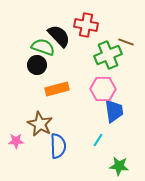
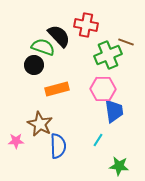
black circle: moved 3 px left
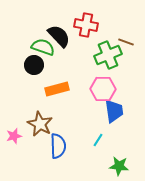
pink star: moved 2 px left, 5 px up; rotated 14 degrees counterclockwise
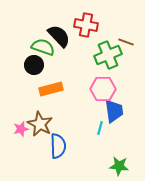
orange rectangle: moved 6 px left
pink star: moved 7 px right, 7 px up
cyan line: moved 2 px right, 12 px up; rotated 16 degrees counterclockwise
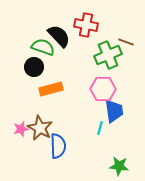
black circle: moved 2 px down
brown star: moved 4 px down
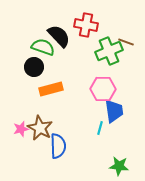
green cross: moved 1 px right, 4 px up
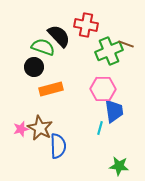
brown line: moved 2 px down
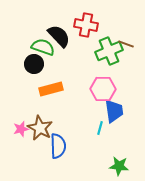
black circle: moved 3 px up
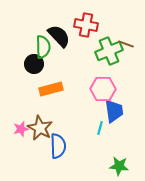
green semicircle: rotated 70 degrees clockwise
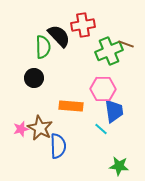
red cross: moved 3 px left; rotated 20 degrees counterclockwise
black circle: moved 14 px down
orange rectangle: moved 20 px right, 17 px down; rotated 20 degrees clockwise
cyan line: moved 1 px right, 1 px down; rotated 64 degrees counterclockwise
